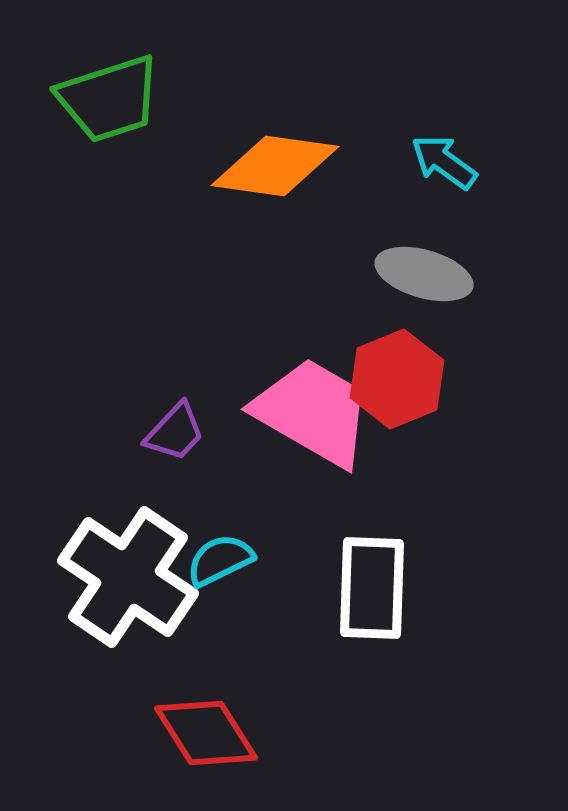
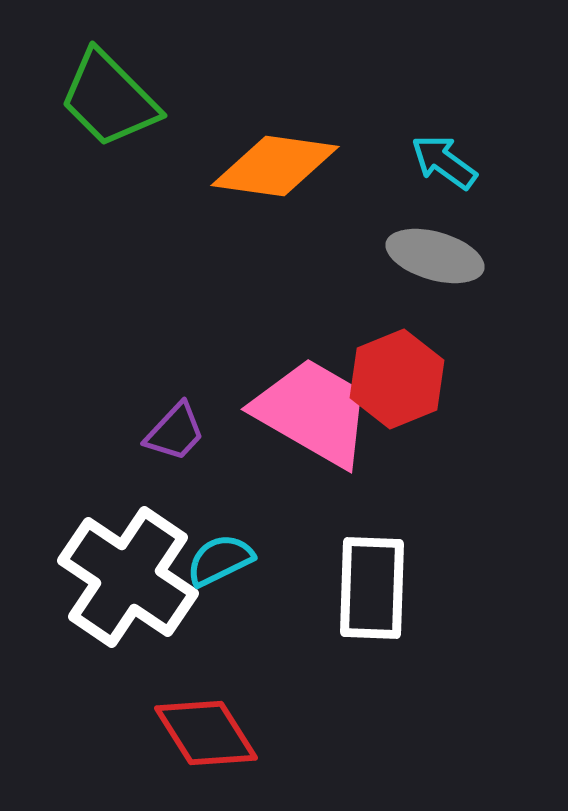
green trapezoid: rotated 63 degrees clockwise
gray ellipse: moved 11 px right, 18 px up
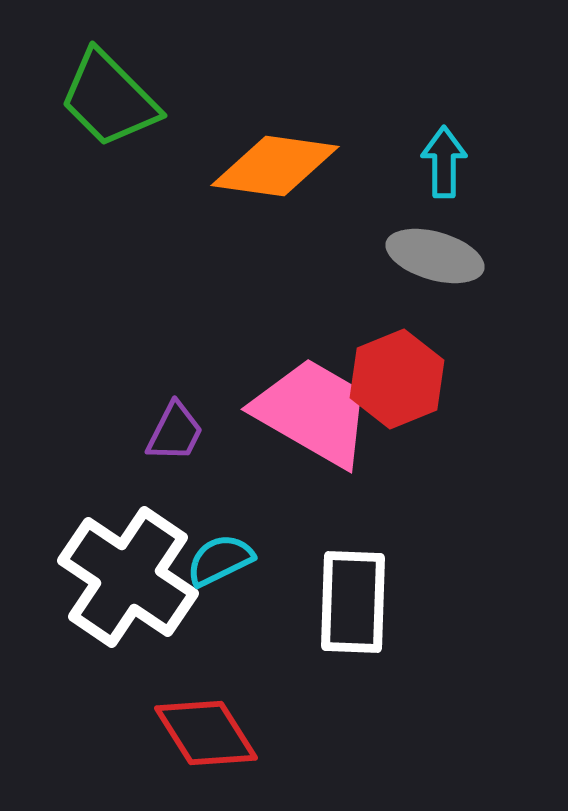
cyan arrow: rotated 54 degrees clockwise
purple trapezoid: rotated 16 degrees counterclockwise
white rectangle: moved 19 px left, 14 px down
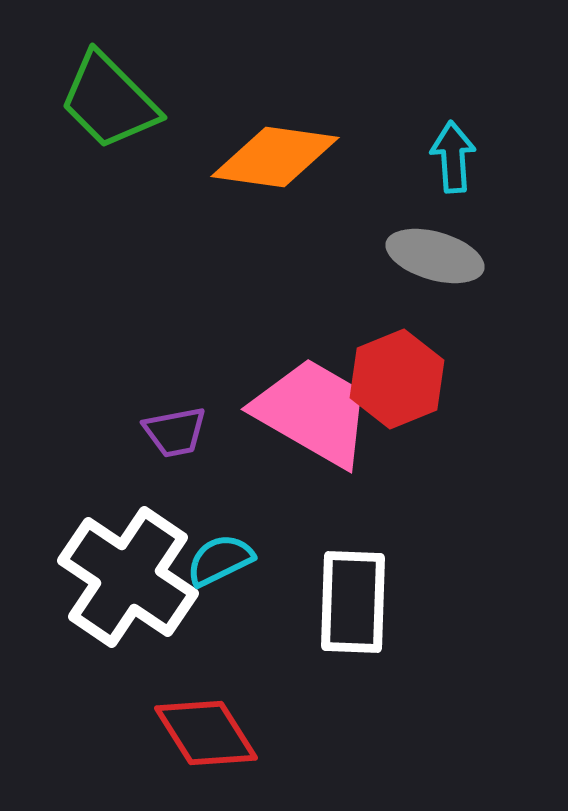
green trapezoid: moved 2 px down
cyan arrow: moved 9 px right, 5 px up; rotated 4 degrees counterclockwise
orange diamond: moved 9 px up
purple trapezoid: rotated 52 degrees clockwise
